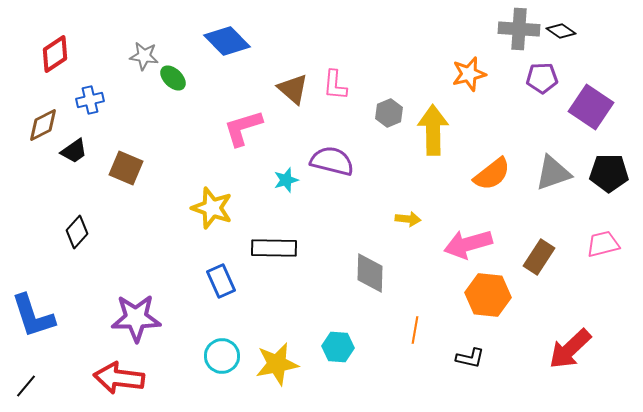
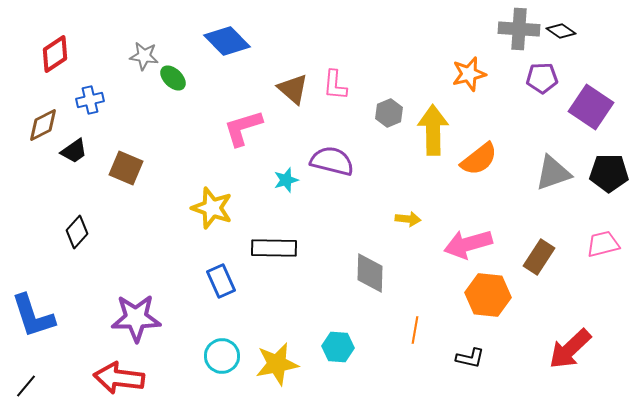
orange semicircle at (492, 174): moved 13 px left, 15 px up
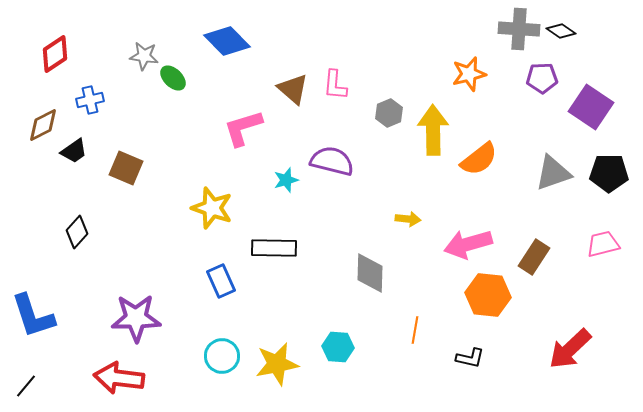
brown rectangle at (539, 257): moved 5 px left
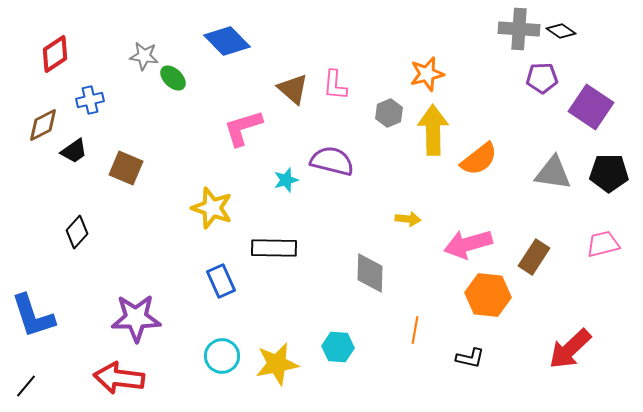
orange star at (469, 74): moved 42 px left
gray triangle at (553, 173): rotated 27 degrees clockwise
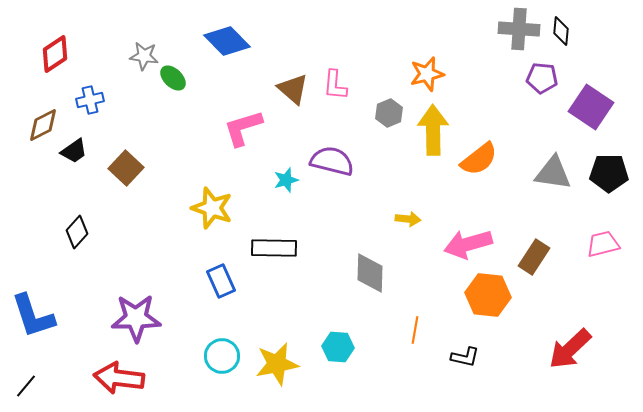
black diamond at (561, 31): rotated 60 degrees clockwise
purple pentagon at (542, 78): rotated 8 degrees clockwise
brown square at (126, 168): rotated 20 degrees clockwise
black L-shape at (470, 358): moved 5 px left, 1 px up
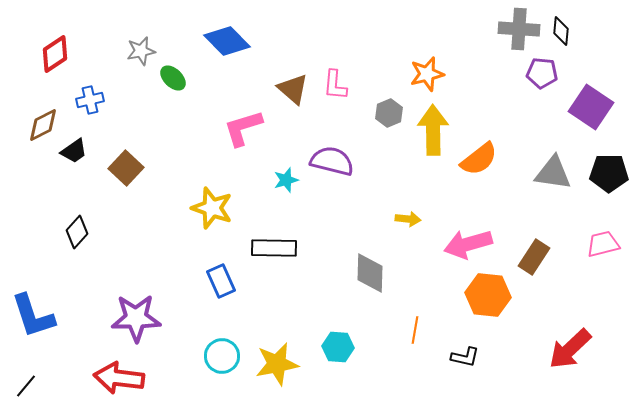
gray star at (144, 56): moved 3 px left, 5 px up; rotated 20 degrees counterclockwise
purple pentagon at (542, 78): moved 5 px up
